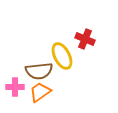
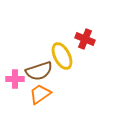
brown semicircle: rotated 12 degrees counterclockwise
pink cross: moved 8 px up
orange trapezoid: moved 2 px down
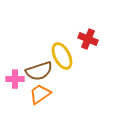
red cross: moved 3 px right
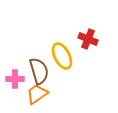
brown semicircle: rotated 88 degrees counterclockwise
orange trapezoid: moved 3 px left
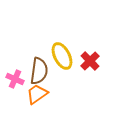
red cross: moved 2 px right, 22 px down; rotated 24 degrees clockwise
brown semicircle: rotated 24 degrees clockwise
pink cross: rotated 24 degrees clockwise
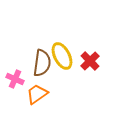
brown semicircle: moved 3 px right, 8 px up
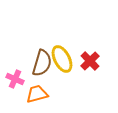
yellow ellipse: moved 3 px down
brown semicircle: rotated 8 degrees clockwise
orange trapezoid: rotated 20 degrees clockwise
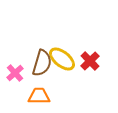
yellow ellipse: rotated 24 degrees counterclockwise
pink cross: moved 6 px up; rotated 24 degrees clockwise
orange trapezoid: moved 2 px right, 2 px down; rotated 15 degrees clockwise
